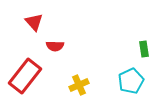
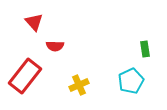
green rectangle: moved 1 px right
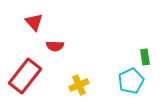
green rectangle: moved 8 px down
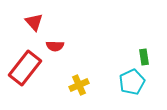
green rectangle: moved 1 px left
red rectangle: moved 8 px up
cyan pentagon: moved 1 px right, 1 px down
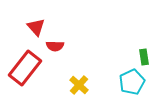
red triangle: moved 2 px right, 5 px down
yellow cross: rotated 24 degrees counterclockwise
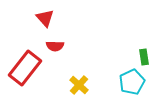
red triangle: moved 9 px right, 9 px up
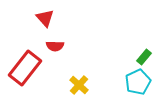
green rectangle: rotated 49 degrees clockwise
cyan pentagon: moved 6 px right
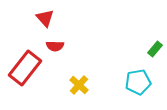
green rectangle: moved 11 px right, 8 px up
cyan pentagon: rotated 15 degrees clockwise
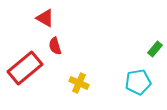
red triangle: rotated 18 degrees counterclockwise
red semicircle: rotated 72 degrees clockwise
red rectangle: rotated 12 degrees clockwise
yellow cross: moved 2 px up; rotated 18 degrees counterclockwise
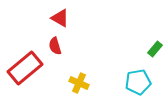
red triangle: moved 15 px right
